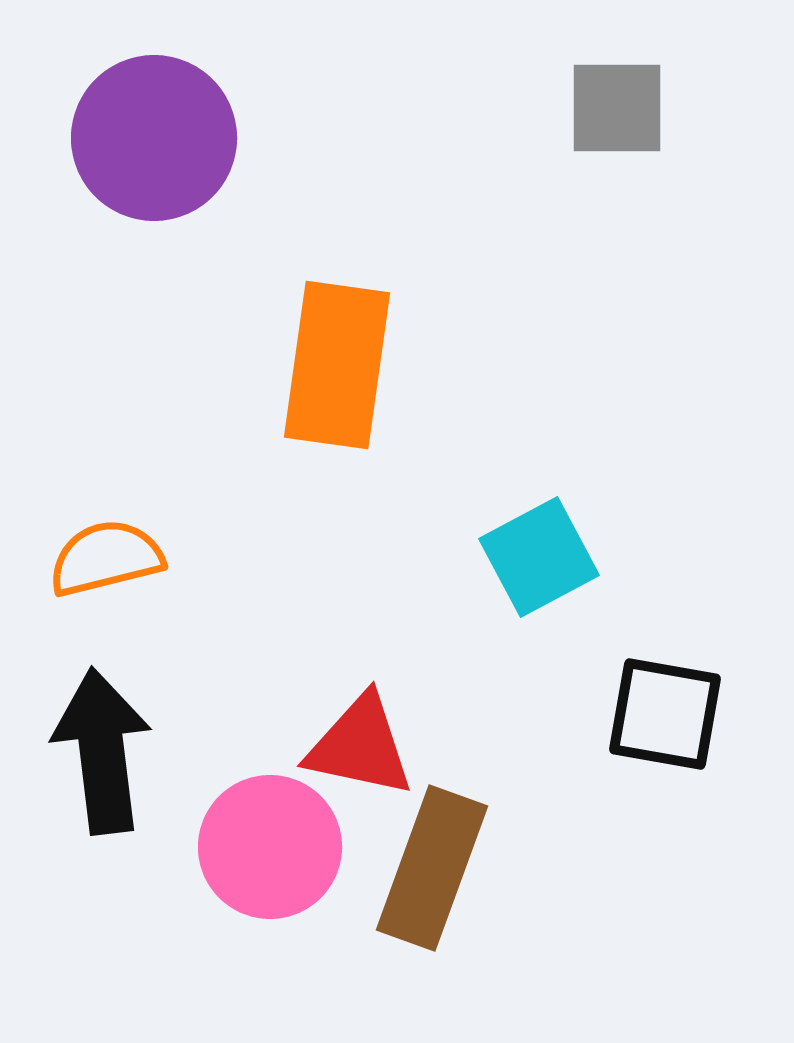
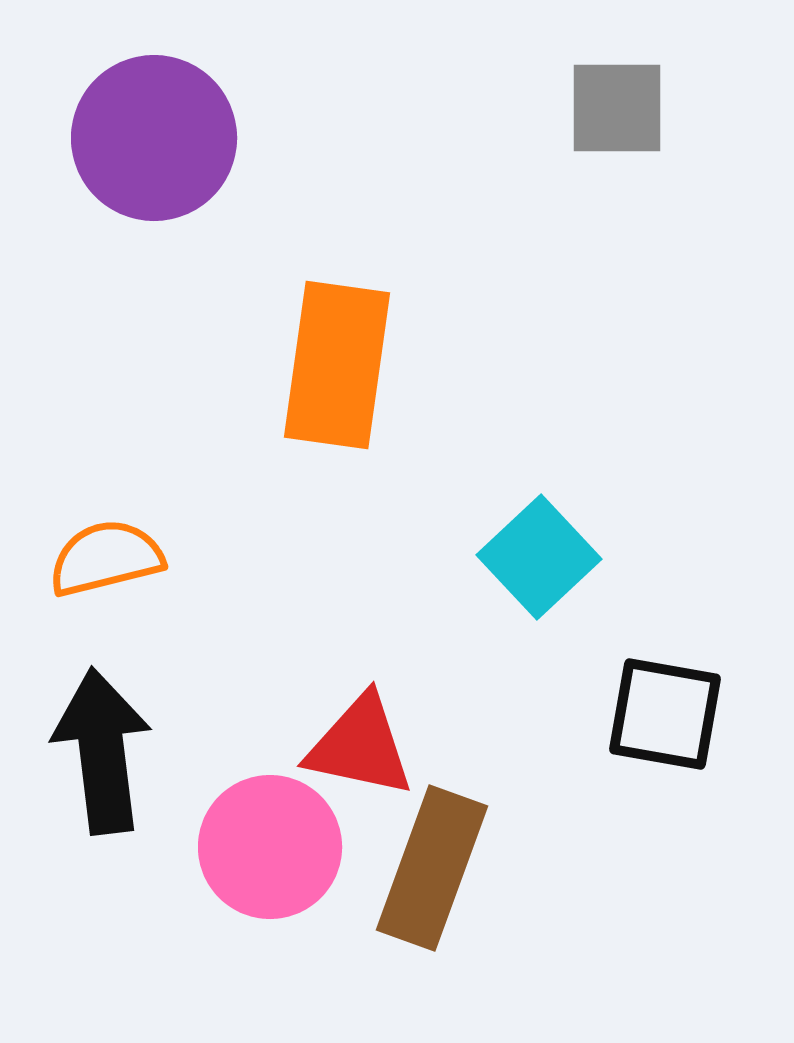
cyan square: rotated 15 degrees counterclockwise
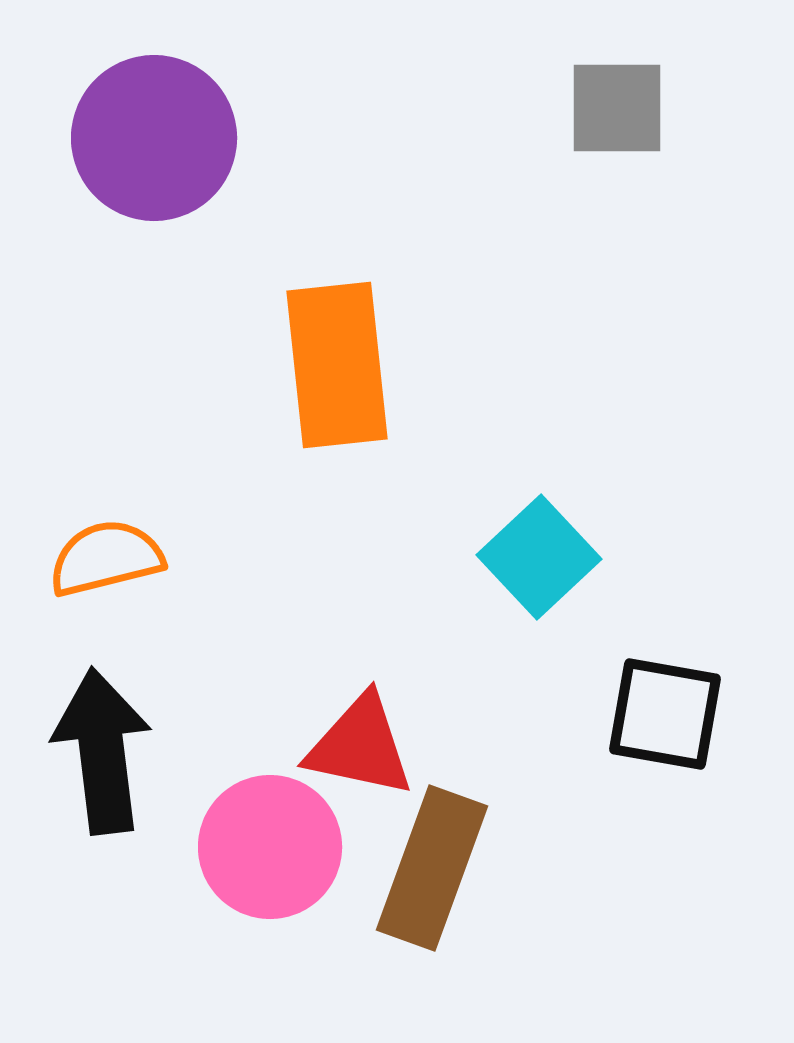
orange rectangle: rotated 14 degrees counterclockwise
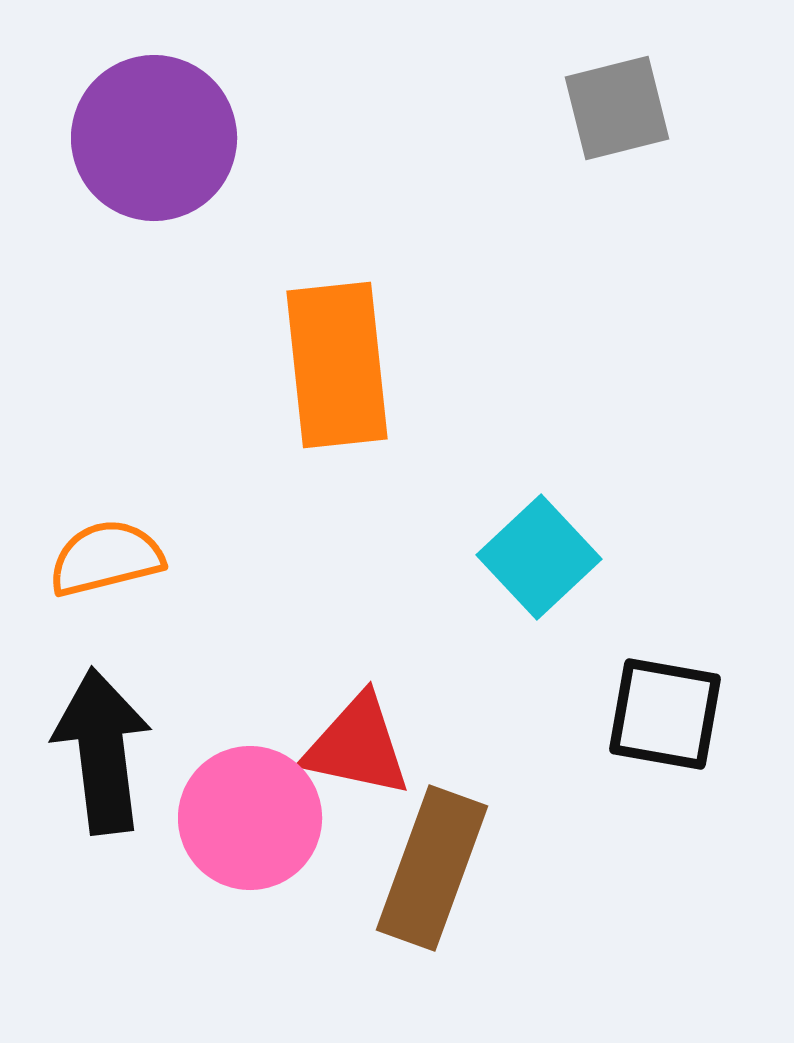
gray square: rotated 14 degrees counterclockwise
red triangle: moved 3 px left
pink circle: moved 20 px left, 29 px up
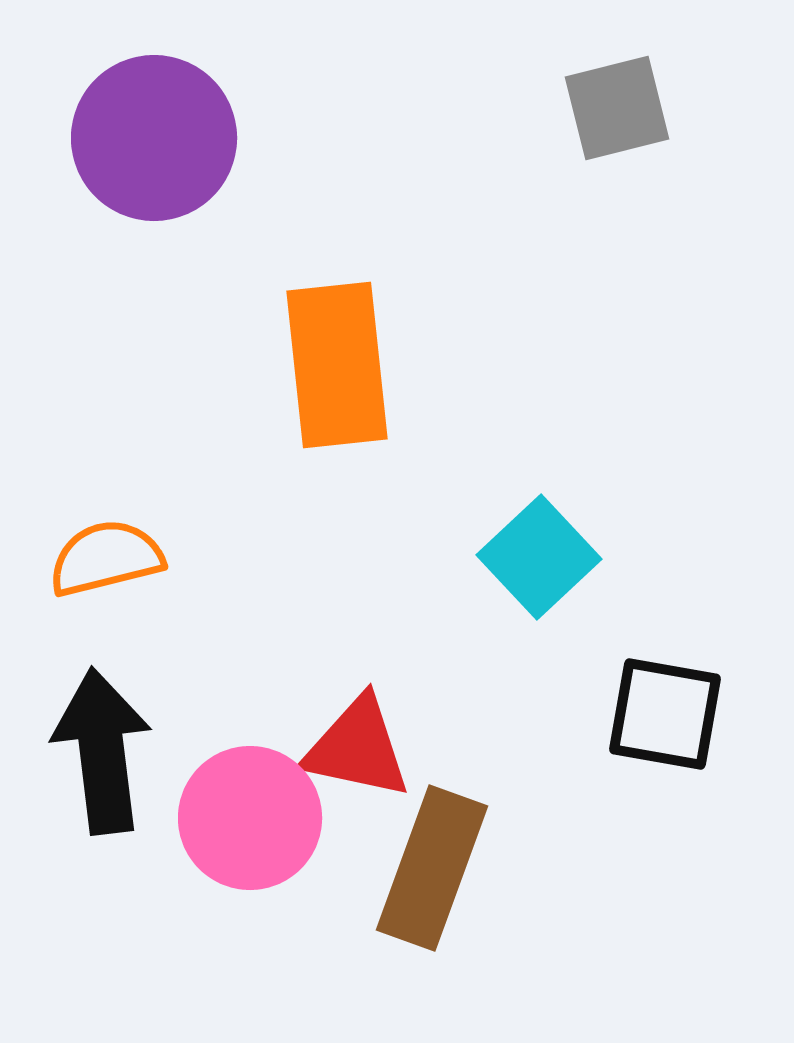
red triangle: moved 2 px down
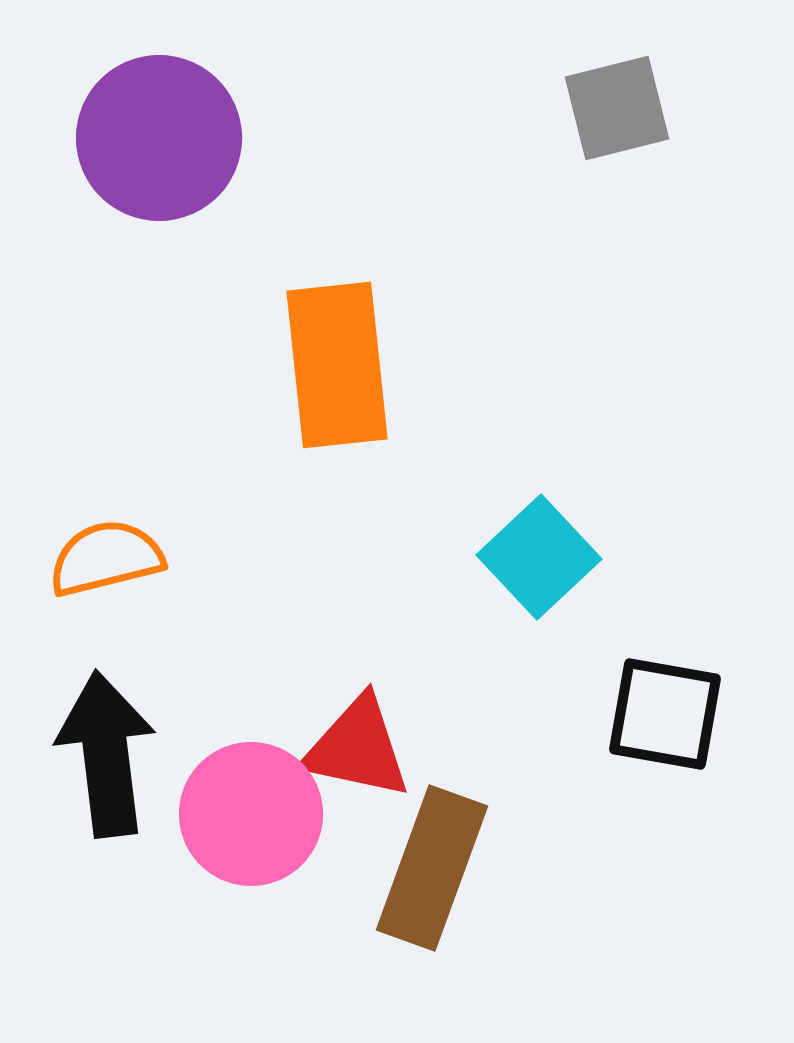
purple circle: moved 5 px right
black arrow: moved 4 px right, 3 px down
pink circle: moved 1 px right, 4 px up
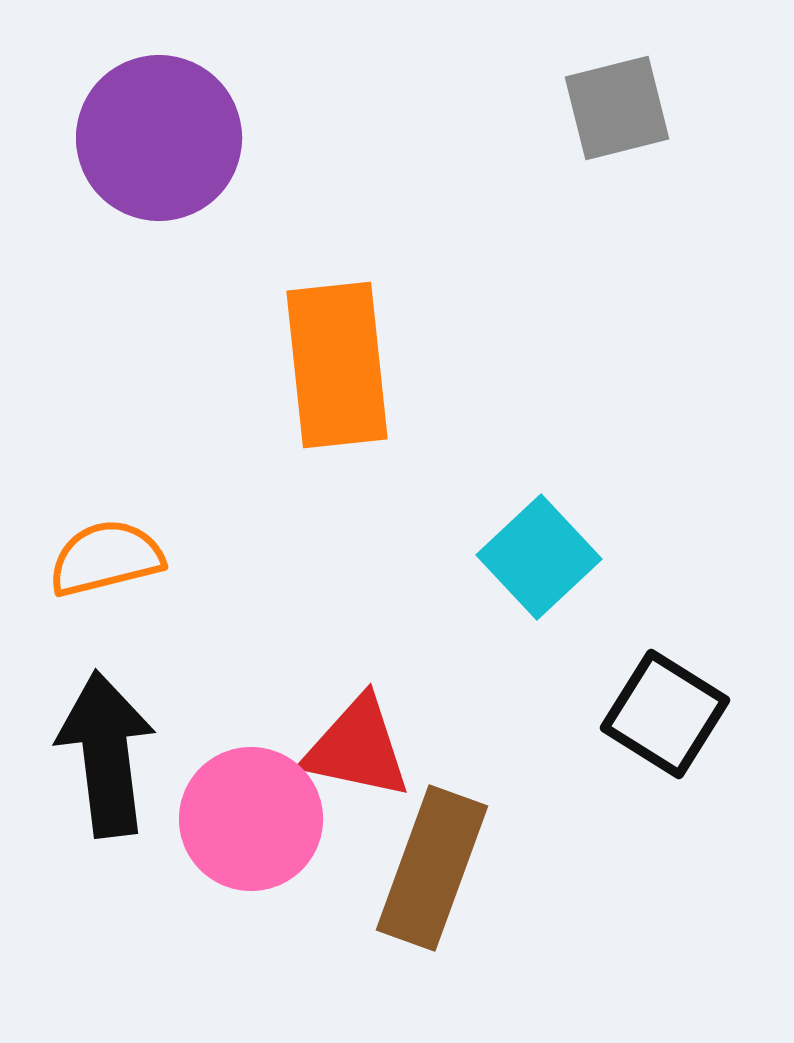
black square: rotated 22 degrees clockwise
pink circle: moved 5 px down
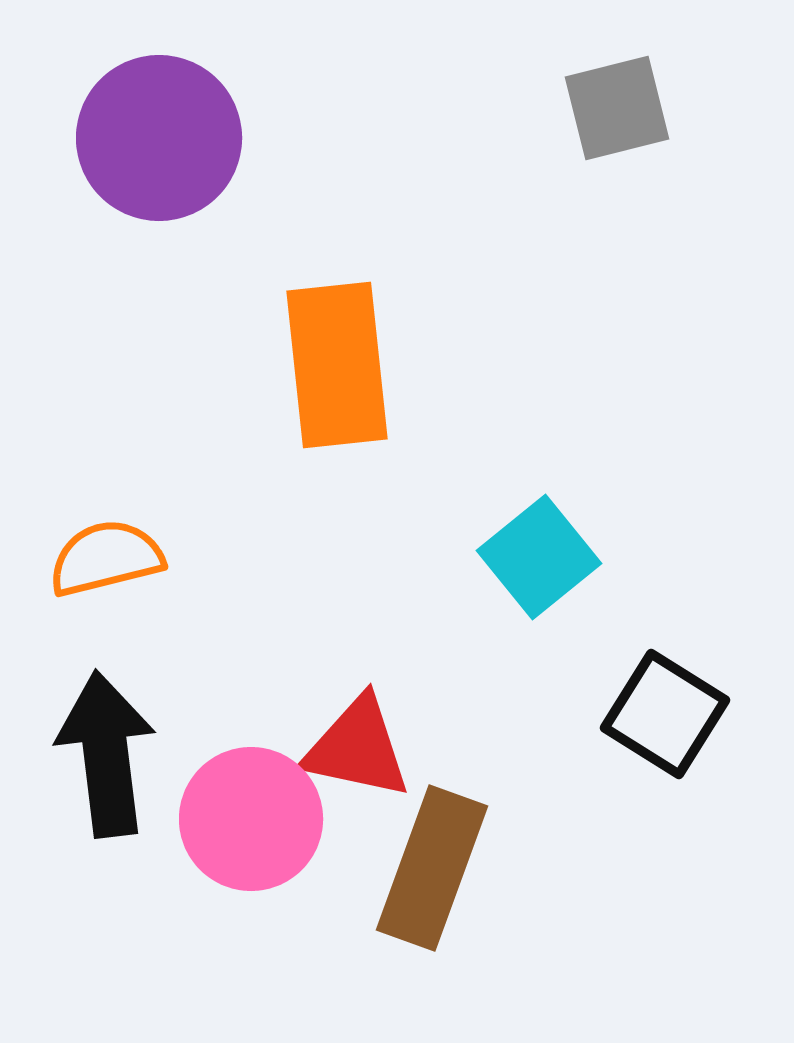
cyan square: rotated 4 degrees clockwise
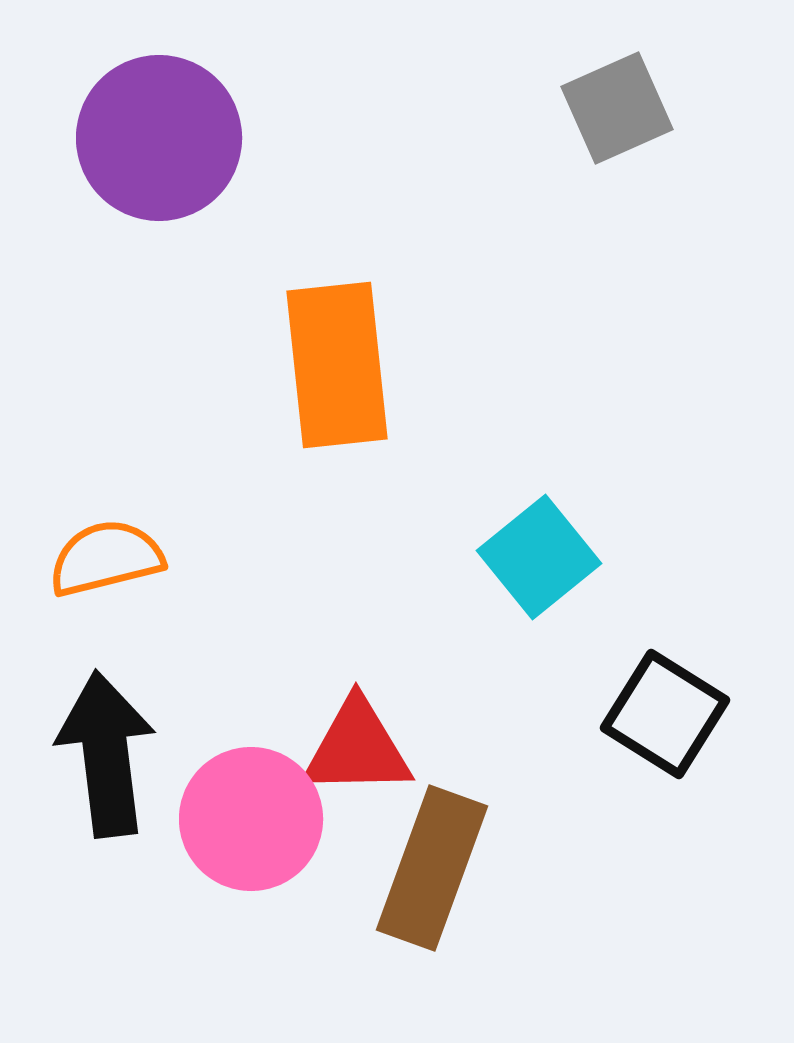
gray square: rotated 10 degrees counterclockwise
red triangle: rotated 13 degrees counterclockwise
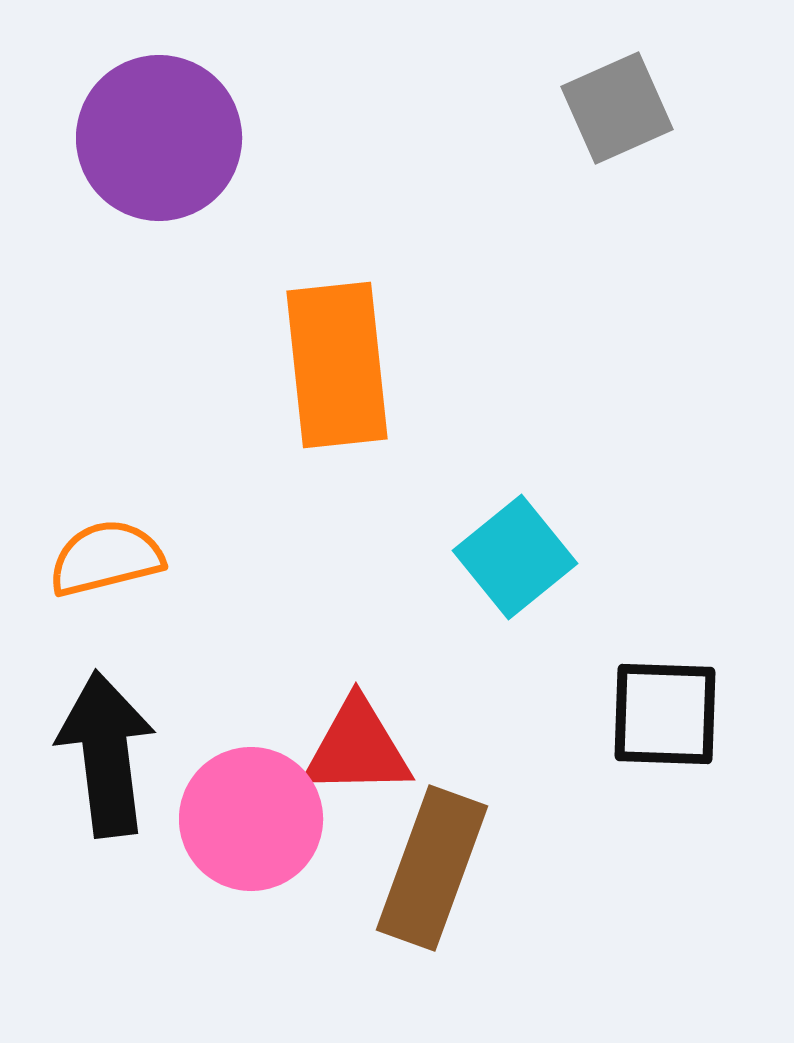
cyan square: moved 24 px left
black square: rotated 30 degrees counterclockwise
